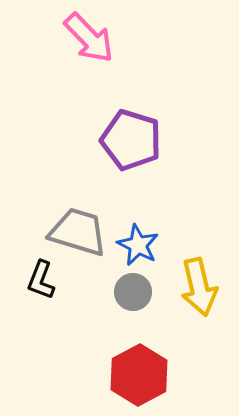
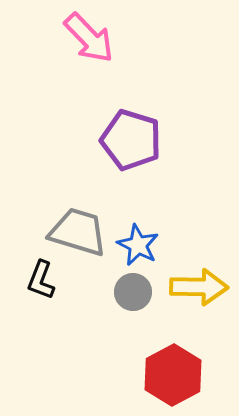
yellow arrow: rotated 76 degrees counterclockwise
red hexagon: moved 34 px right
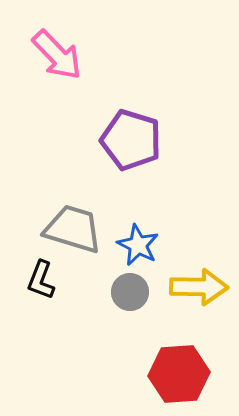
pink arrow: moved 32 px left, 17 px down
gray trapezoid: moved 5 px left, 3 px up
gray circle: moved 3 px left
red hexagon: moved 6 px right, 1 px up; rotated 24 degrees clockwise
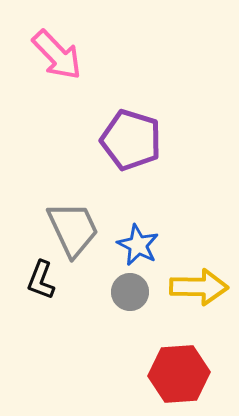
gray trapezoid: rotated 48 degrees clockwise
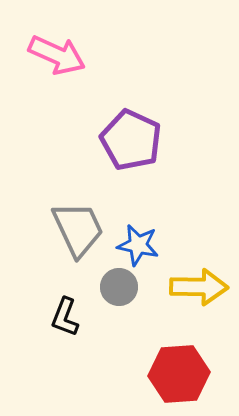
pink arrow: rotated 22 degrees counterclockwise
purple pentagon: rotated 8 degrees clockwise
gray trapezoid: moved 5 px right
blue star: rotated 15 degrees counterclockwise
black L-shape: moved 24 px right, 37 px down
gray circle: moved 11 px left, 5 px up
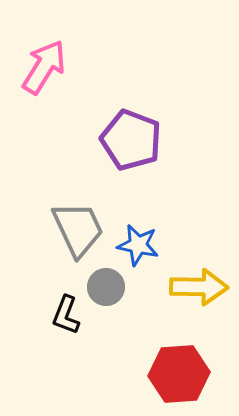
pink arrow: moved 13 px left, 12 px down; rotated 82 degrees counterclockwise
purple pentagon: rotated 4 degrees counterclockwise
gray circle: moved 13 px left
black L-shape: moved 1 px right, 2 px up
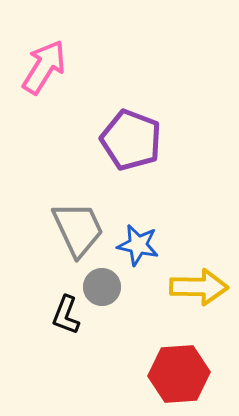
gray circle: moved 4 px left
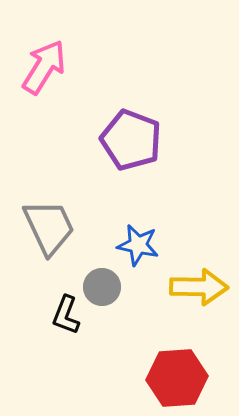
gray trapezoid: moved 29 px left, 2 px up
red hexagon: moved 2 px left, 4 px down
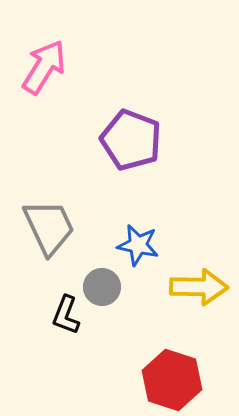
red hexagon: moved 5 px left, 2 px down; rotated 22 degrees clockwise
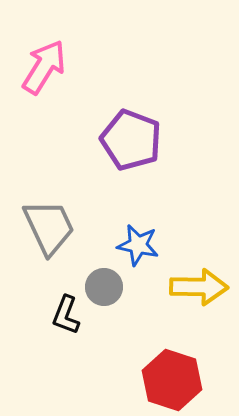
gray circle: moved 2 px right
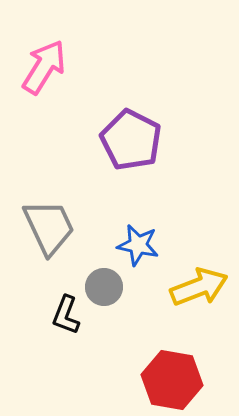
purple pentagon: rotated 6 degrees clockwise
yellow arrow: rotated 22 degrees counterclockwise
red hexagon: rotated 8 degrees counterclockwise
